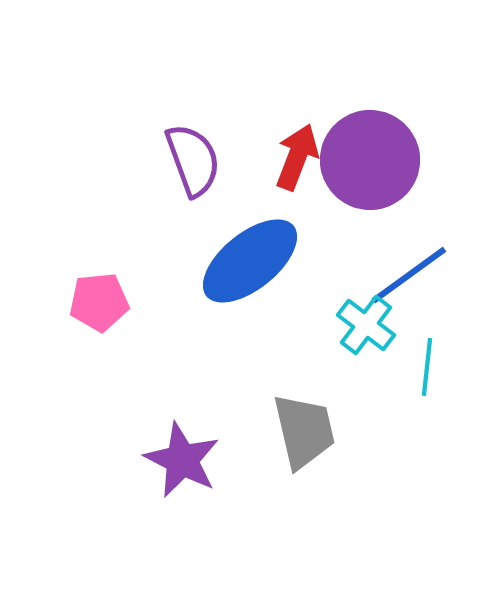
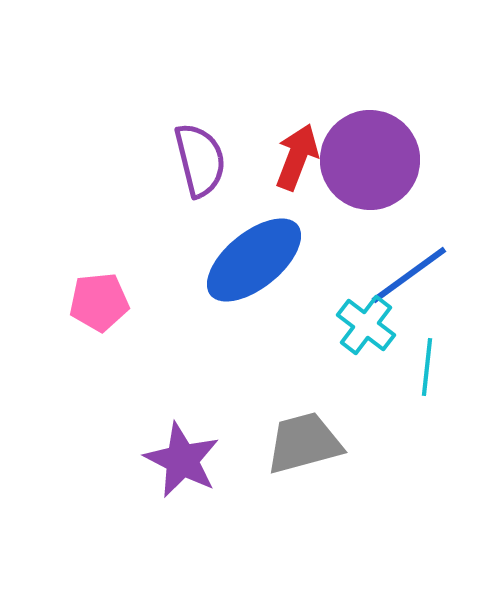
purple semicircle: moved 7 px right; rotated 6 degrees clockwise
blue ellipse: moved 4 px right, 1 px up
gray trapezoid: moved 12 px down; rotated 92 degrees counterclockwise
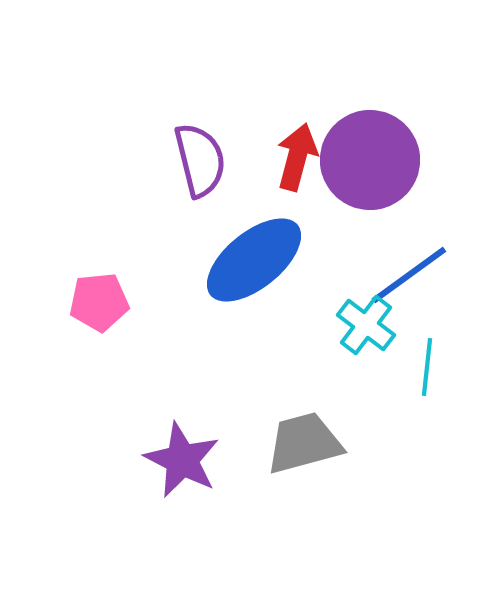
red arrow: rotated 6 degrees counterclockwise
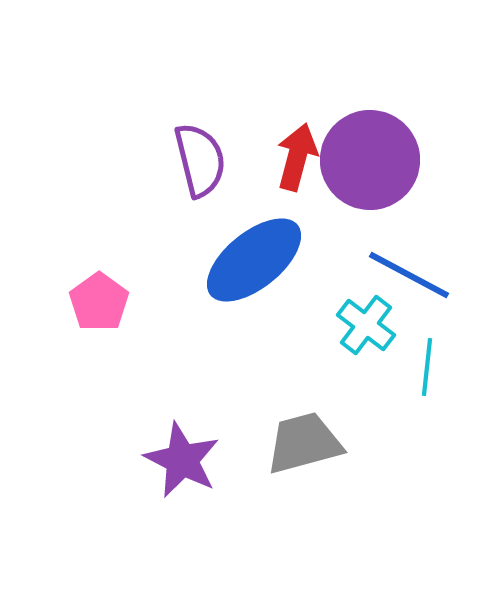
blue line: rotated 64 degrees clockwise
pink pentagon: rotated 30 degrees counterclockwise
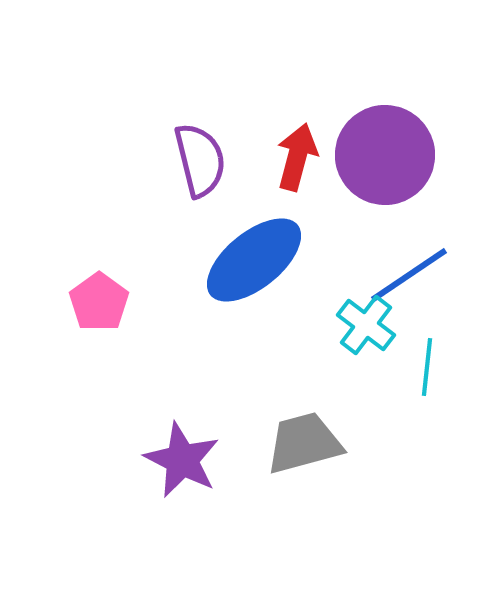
purple circle: moved 15 px right, 5 px up
blue line: rotated 62 degrees counterclockwise
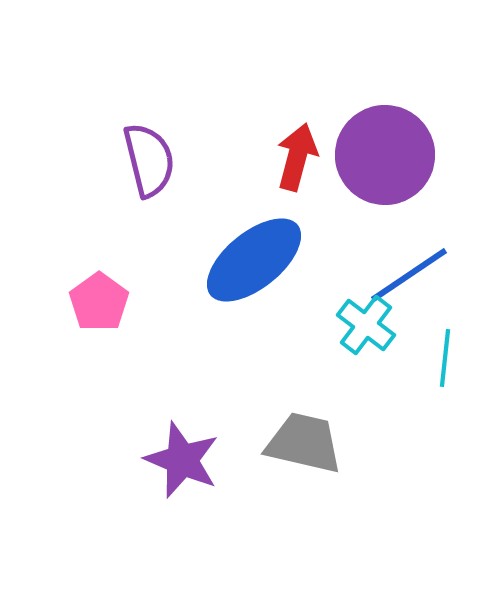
purple semicircle: moved 51 px left
cyan line: moved 18 px right, 9 px up
gray trapezoid: rotated 28 degrees clockwise
purple star: rotated 4 degrees counterclockwise
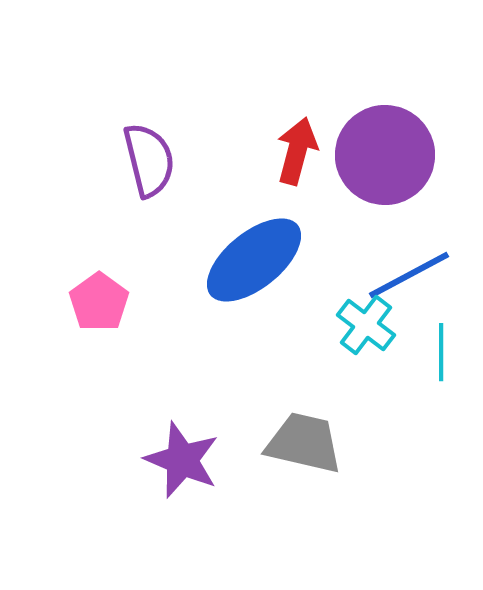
red arrow: moved 6 px up
blue line: rotated 6 degrees clockwise
cyan line: moved 4 px left, 6 px up; rotated 6 degrees counterclockwise
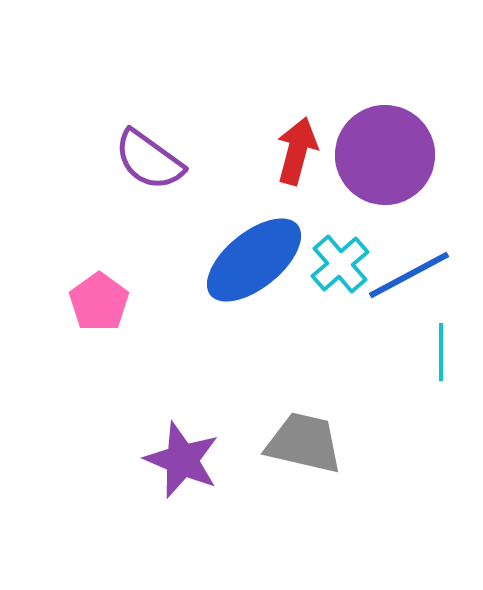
purple semicircle: rotated 140 degrees clockwise
cyan cross: moved 26 px left, 61 px up; rotated 12 degrees clockwise
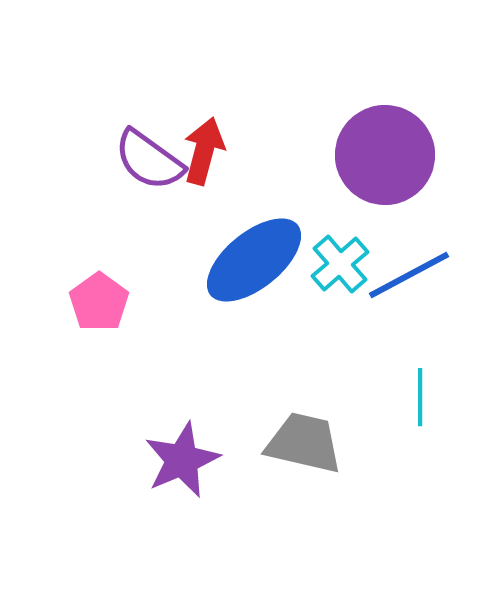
red arrow: moved 93 px left
cyan line: moved 21 px left, 45 px down
purple star: rotated 26 degrees clockwise
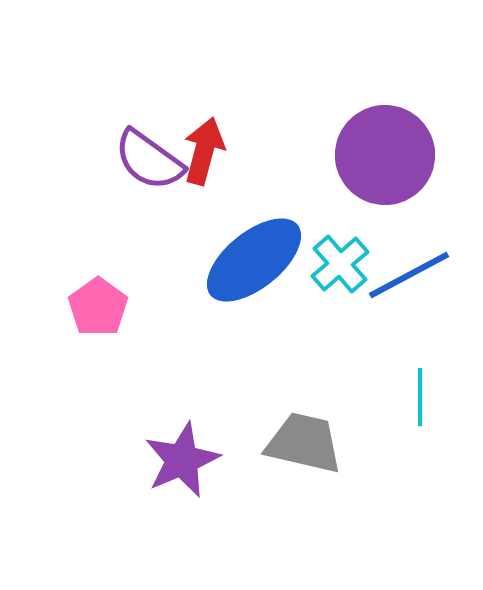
pink pentagon: moved 1 px left, 5 px down
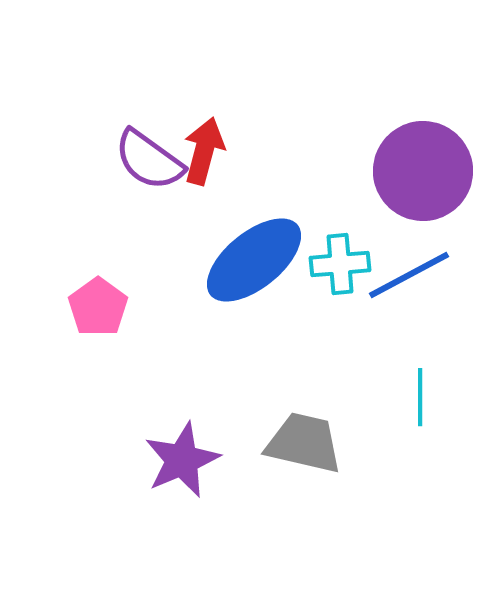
purple circle: moved 38 px right, 16 px down
cyan cross: rotated 36 degrees clockwise
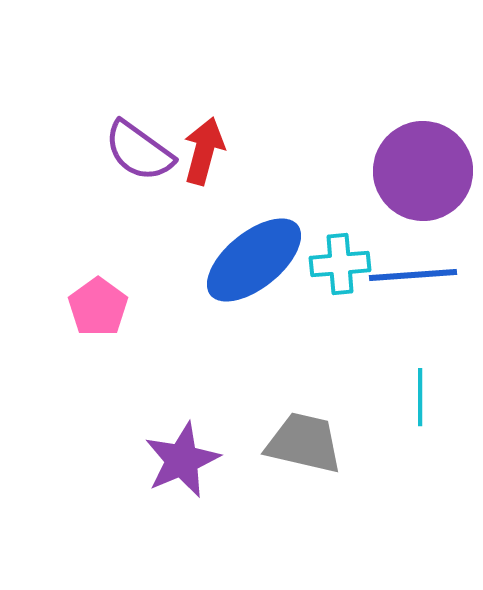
purple semicircle: moved 10 px left, 9 px up
blue line: moved 4 px right; rotated 24 degrees clockwise
